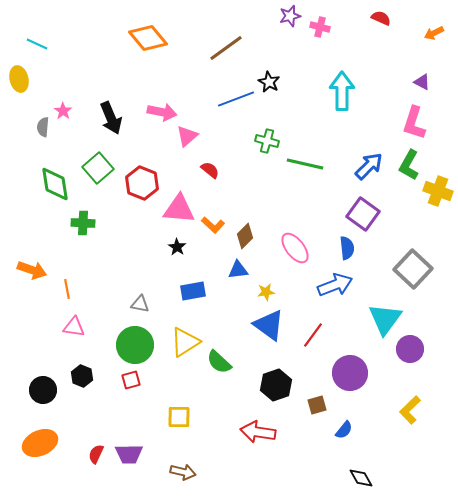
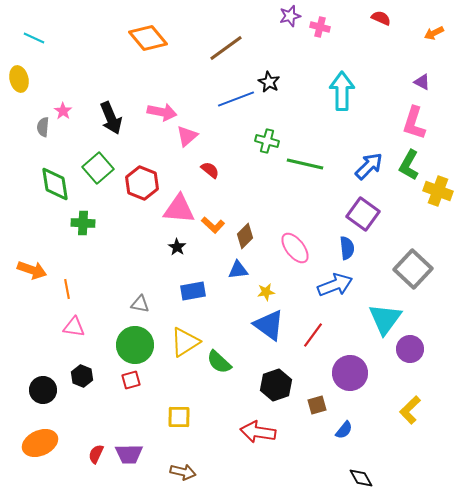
cyan line at (37, 44): moved 3 px left, 6 px up
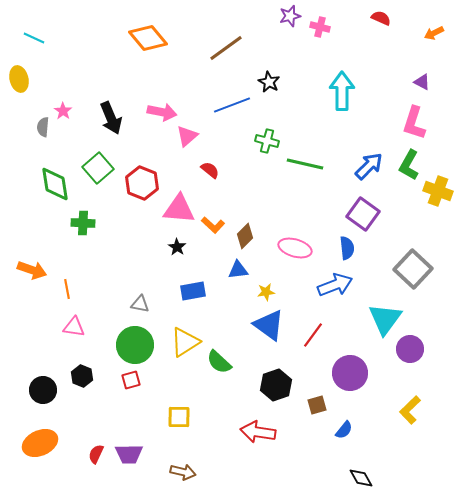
blue line at (236, 99): moved 4 px left, 6 px down
pink ellipse at (295, 248): rotated 36 degrees counterclockwise
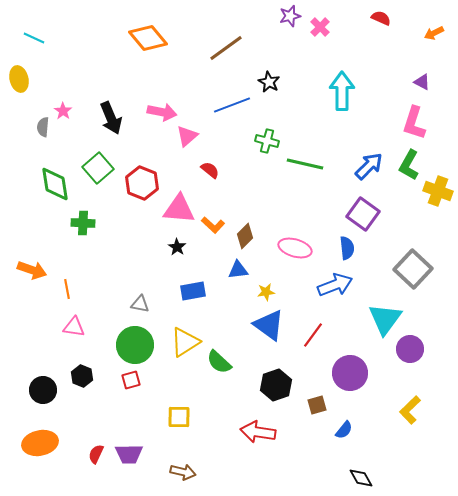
pink cross at (320, 27): rotated 30 degrees clockwise
orange ellipse at (40, 443): rotated 12 degrees clockwise
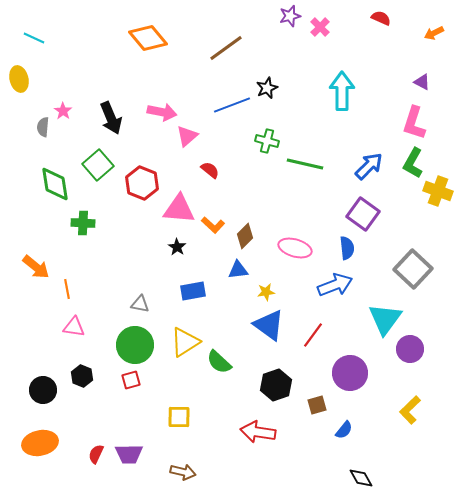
black star at (269, 82): moved 2 px left, 6 px down; rotated 20 degrees clockwise
green L-shape at (409, 165): moved 4 px right, 2 px up
green square at (98, 168): moved 3 px up
orange arrow at (32, 270): moved 4 px right, 3 px up; rotated 20 degrees clockwise
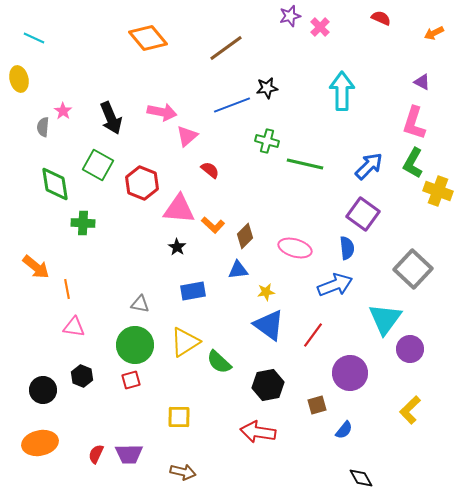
black star at (267, 88): rotated 15 degrees clockwise
green square at (98, 165): rotated 20 degrees counterclockwise
black hexagon at (276, 385): moved 8 px left; rotated 8 degrees clockwise
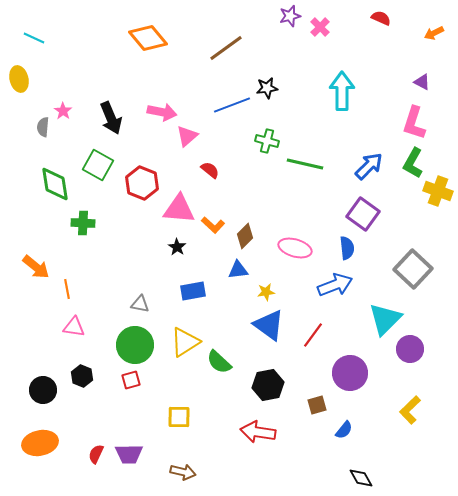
cyan triangle at (385, 319): rotated 9 degrees clockwise
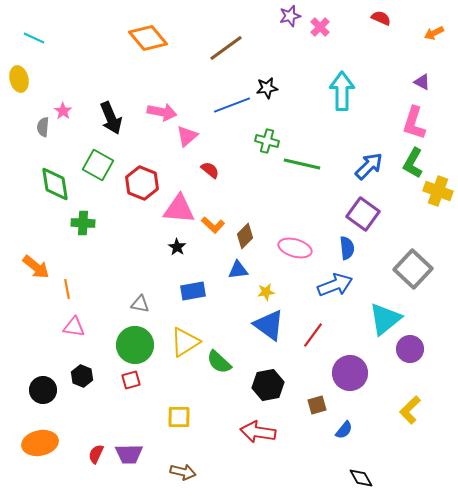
green line at (305, 164): moved 3 px left
cyan triangle at (385, 319): rotated 6 degrees clockwise
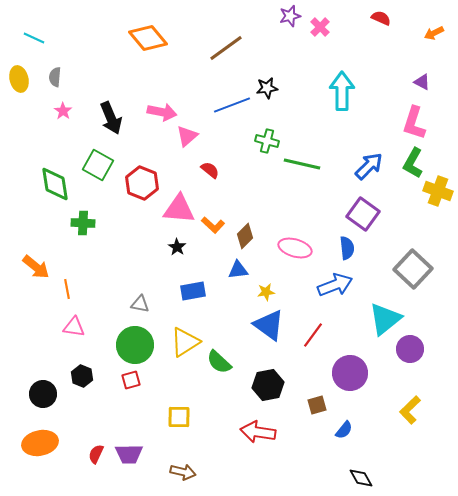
gray semicircle at (43, 127): moved 12 px right, 50 px up
black circle at (43, 390): moved 4 px down
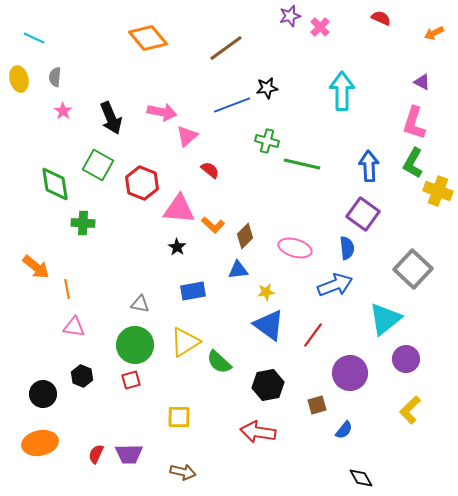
blue arrow at (369, 166): rotated 48 degrees counterclockwise
purple circle at (410, 349): moved 4 px left, 10 px down
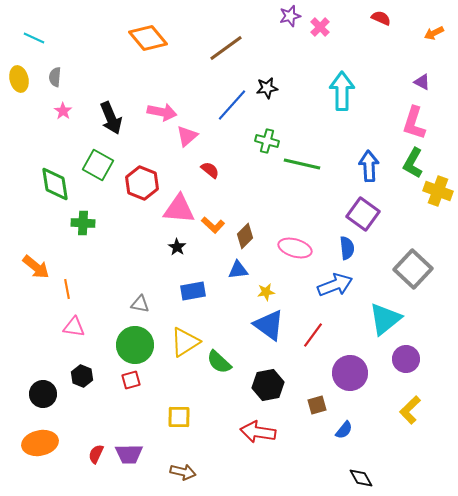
blue line at (232, 105): rotated 27 degrees counterclockwise
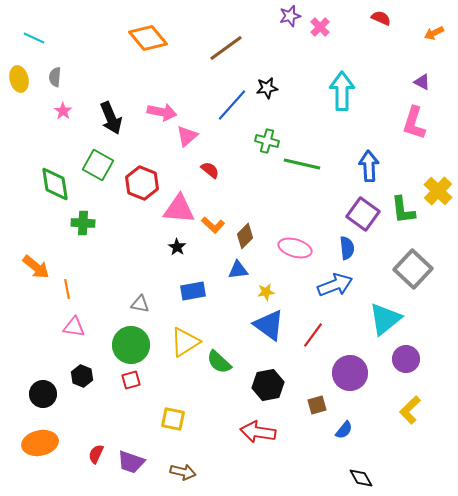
green L-shape at (413, 163): moved 10 px left, 47 px down; rotated 36 degrees counterclockwise
yellow cross at (438, 191): rotated 24 degrees clockwise
green circle at (135, 345): moved 4 px left
yellow square at (179, 417): moved 6 px left, 2 px down; rotated 10 degrees clockwise
purple trapezoid at (129, 454): moved 2 px right, 8 px down; rotated 20 degrees clockwise
